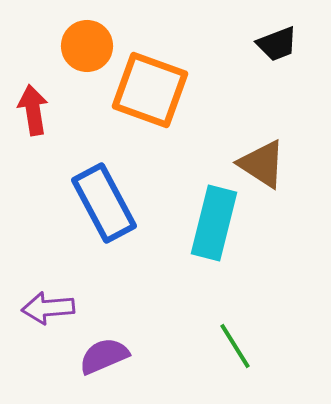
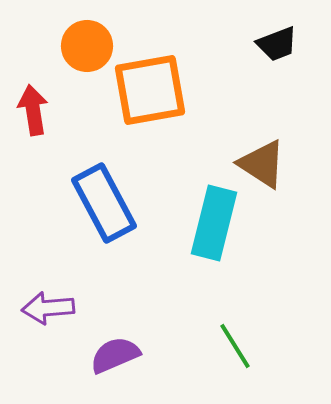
orange square: rotated 30 degrees counterclockwise
purple semicircle: moved 11 px right, 1 px up
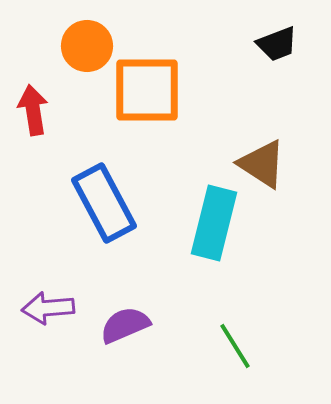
orange square: moved 3 px left; rotated 10 degrees clockwise
purple semicircle: moved 10 px right, 30 px up
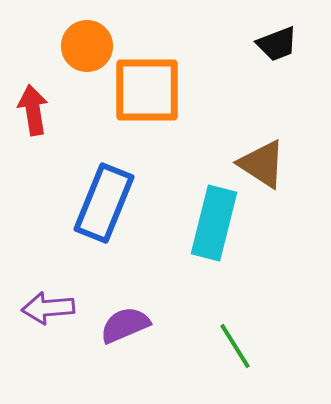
blue rectangle: rotated 50 degrees clockwise
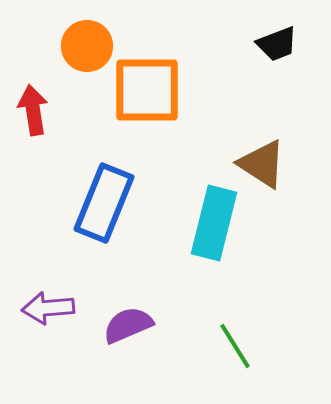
purple semicircle: moved 3 px right
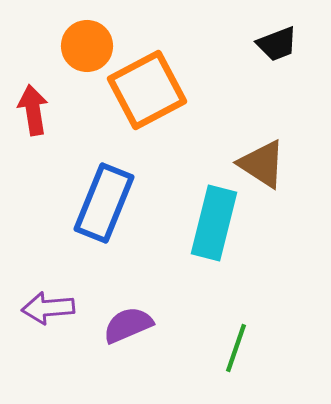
orange square: rotated 28 degrees counterclockwise
green line: moved 1 px right, 2 px down; rotated 51 degrees clockwise
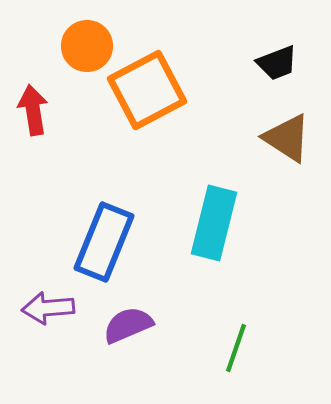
black trapezoid: moved 19 px down
brown triangle: moved 25 px right, 26 px up
blue rectangle: moved 39 px down
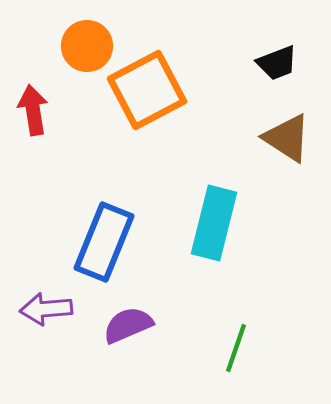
purple arrow: moved 2 px left, 1 px down
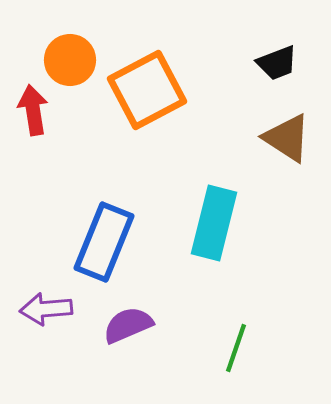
orange circle: moved 17 px left, 14 px down
